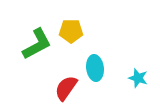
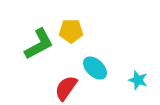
green L-shape: moved 2 px right
cyan ellipse: rotated 40 degrees counterclockwise
cyan star: moved 2 px down
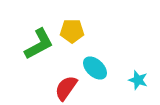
yellow pentagon: moved 1 px right
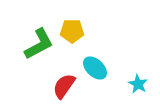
cyan star: moved 4 px down; rotated 12 degrees clockwise
red semicircle: moved 2 px left, 2 px up
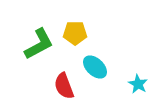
yellow pentagon: moved 3 px right, 2 px down
cyan ellipse: moved 1 px up
red semicircle: rotated 56 degrees counterclockwise
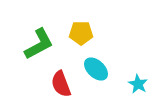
yellow pentagon: moved 6 px right
cyan ellipse: moved 1 px right, 2 px down
red semicircle: moved 3 px left, 2 px up
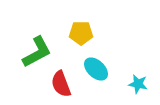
green L-shape: moved 2 px left, 8 px down
cyan star: rotated 18 degrees counterclockwise
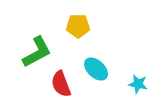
yellow pentagon: moved 3 px left, 7 px up
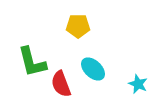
green L-shape: moved 5 px left, 10 px down; rotated 104 degrees clockwise
cyan ellipse: moved 3 px left
cyan star: rotated 12 degrees clockwise
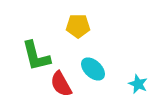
green L-shape: moved 4 px right, 6 px up
red semicircle: rotated 8 degrees counterclockwise
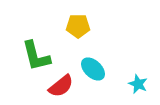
red semicircle: moved 2 px down; rotated 100 degrees counterclockwise
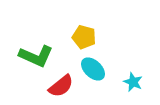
yellow pentagon: moved 6 px right, 11 px down; rotated 15 degrees clockwise
green L-shape: rotated 52 degrees counterclockwise
cyan star: moved 5 px left, 2 px up
